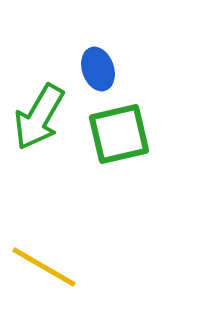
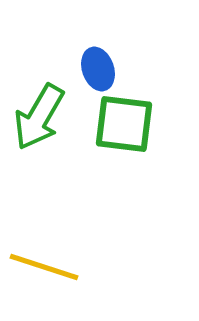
green square: moved 5 px right, 10 px up; rotated 20 degrees clockwise
yellow line: rotated 12 degrees counterclockwise
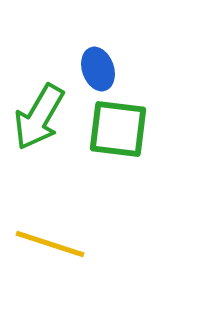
green square: moved 6 px left, 5 px down
yellow line: moved 6 px right, 23 px up
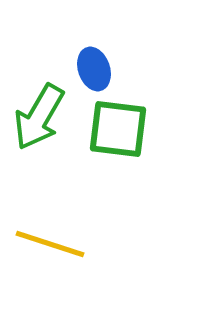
blue ellipse: moved 4 px left
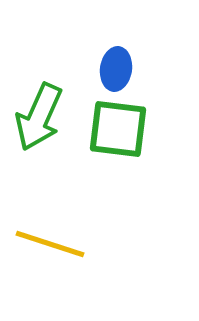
blue ellipse: moved 22 px right; rotated 27 degrees clockwise
green arrow: rotated 6 degrees counterclockwise
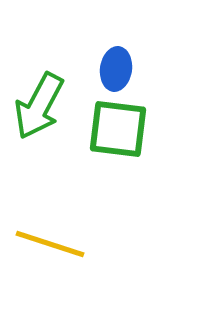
green arrow: moved 11 px up; rotated 4 degrees clockwise
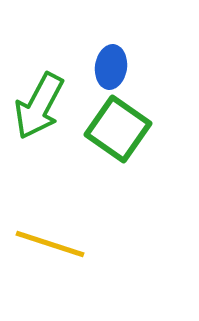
blue ellipse: moved 5 px left, 2 px up
green square: rotated 28 degrees clockwise
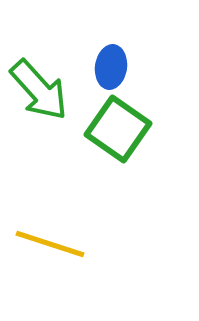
green arrow: moved 16 px up; rotated 70 degrees counterclockwise
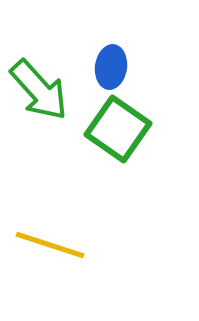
yellow line: moved 1 px down
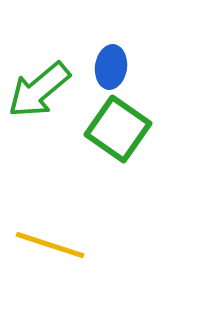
green arrow: rotated 92 degrees clockwise
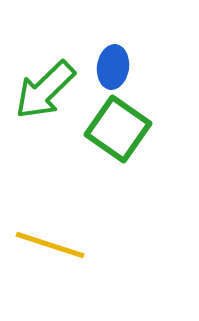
blue ellipse: moved 2 px right
green arrow: moved 6 px right; rotated 4 degrees counterclockwise
